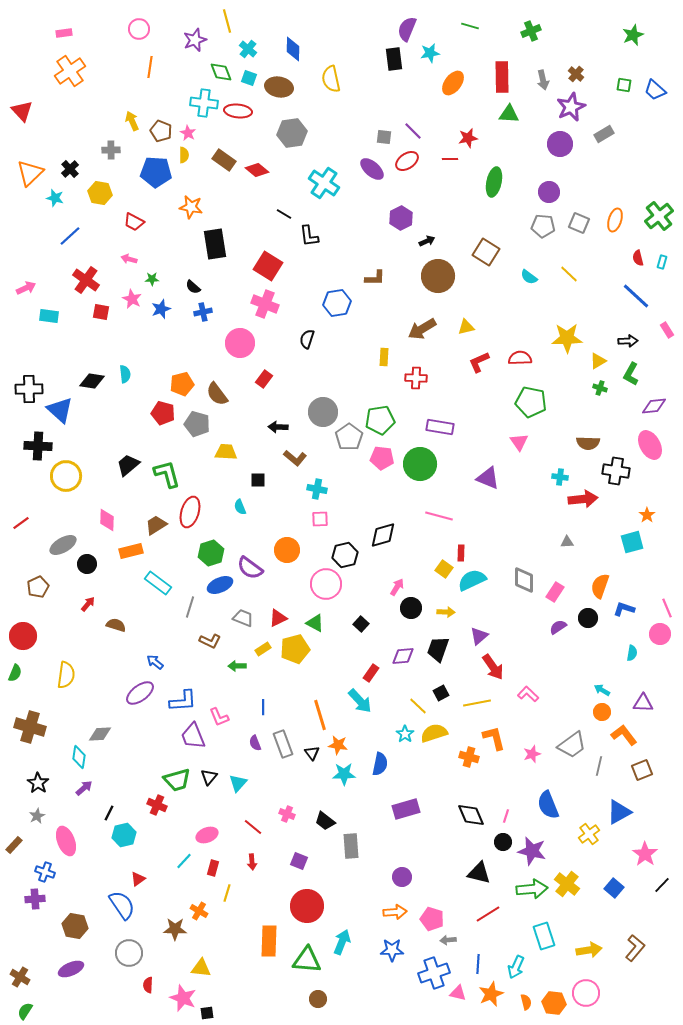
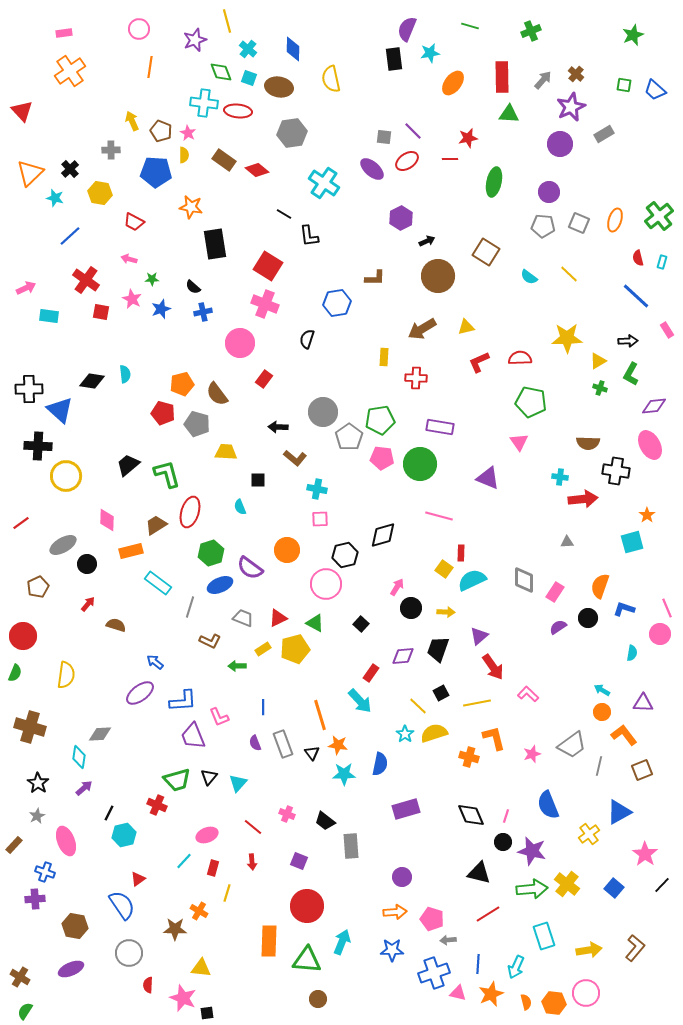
gray arrow at (543, 80): rotated 126 degrees counterclockwise
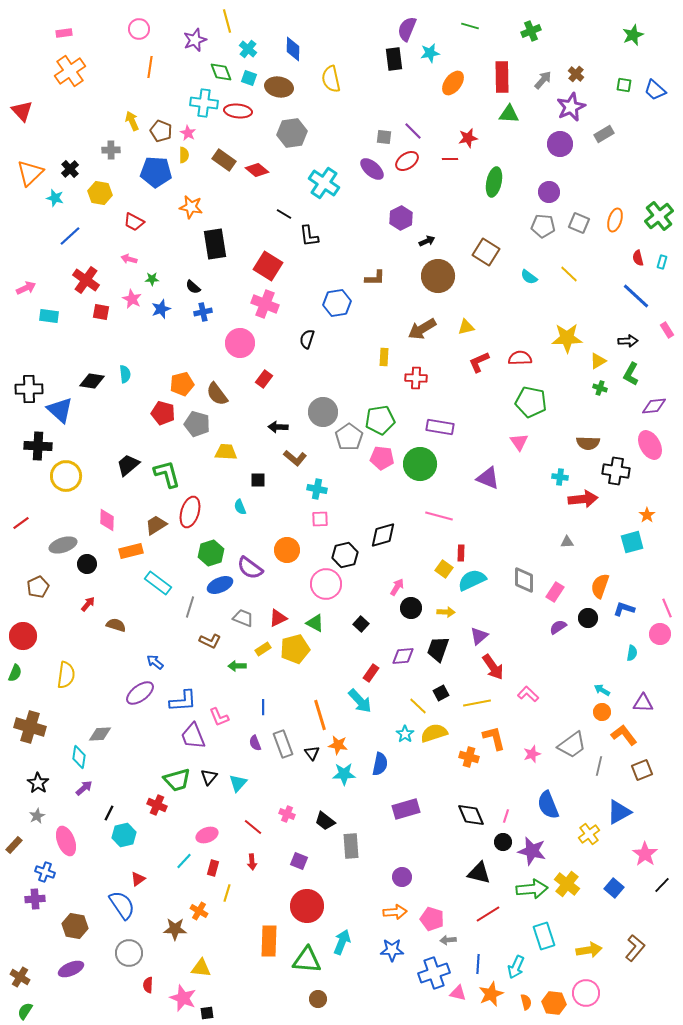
gray ellipse at (63, 545): rotated 12 degrees clockwise
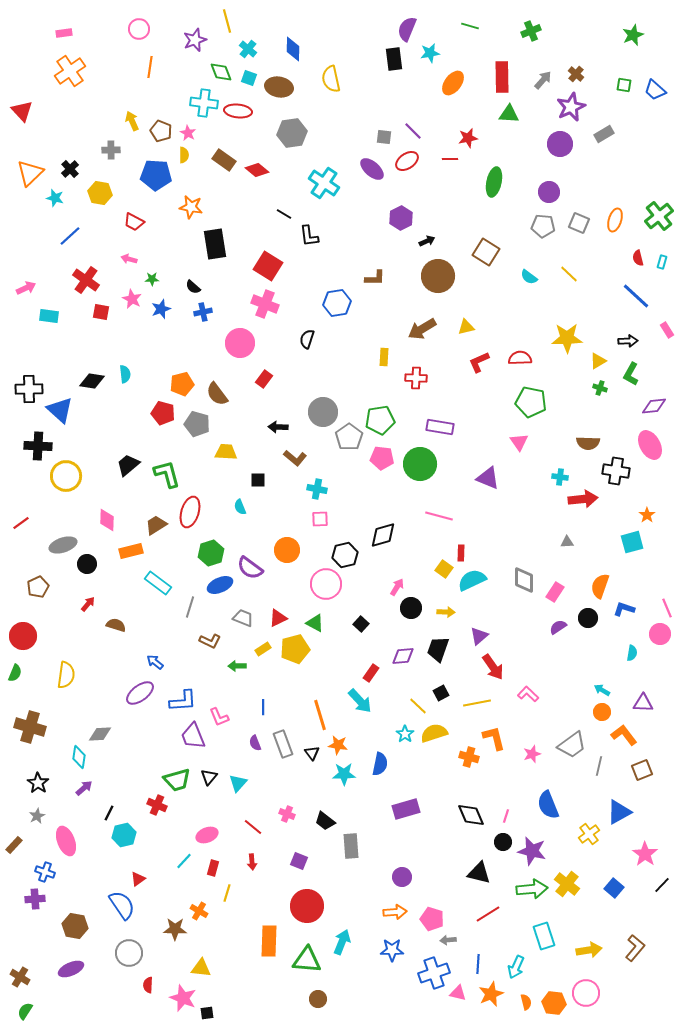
blue pentagon at (156, 172): moved 3 px down
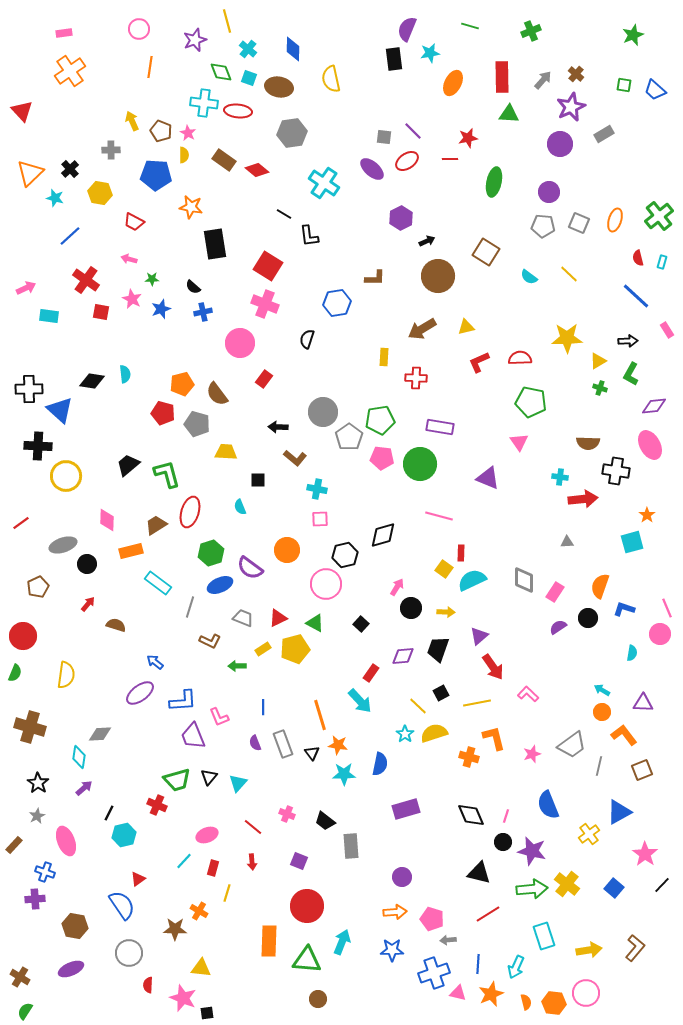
orange ellipse at (453, 83): rotated 10 degrees counterclockwise
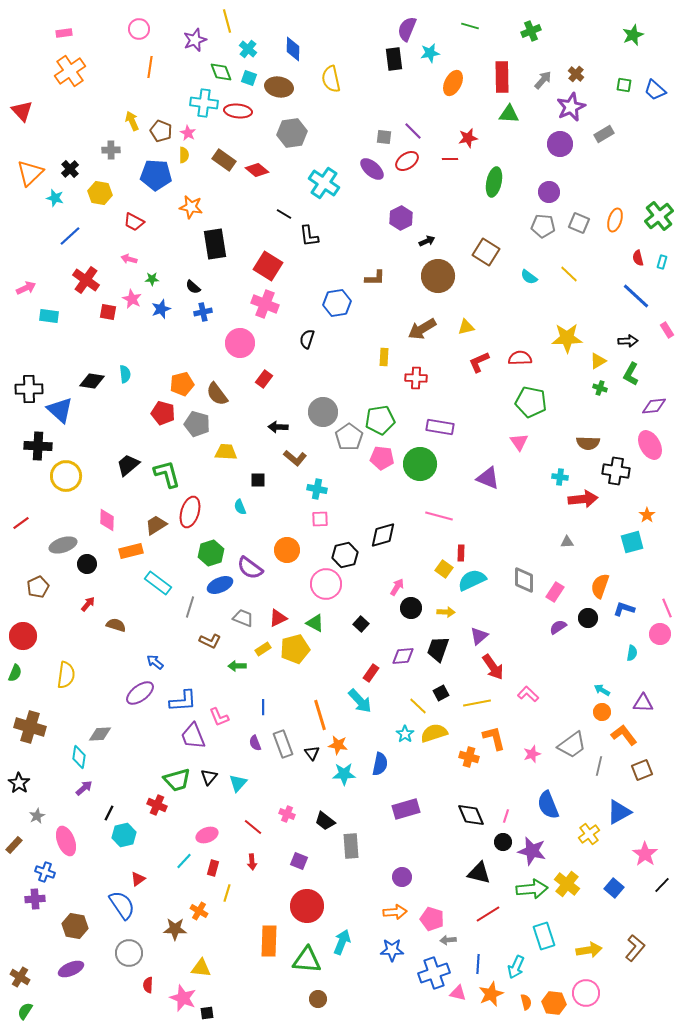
red square at (101, 312): moved 7 px right
black star at (38, 783): moved 19 px left
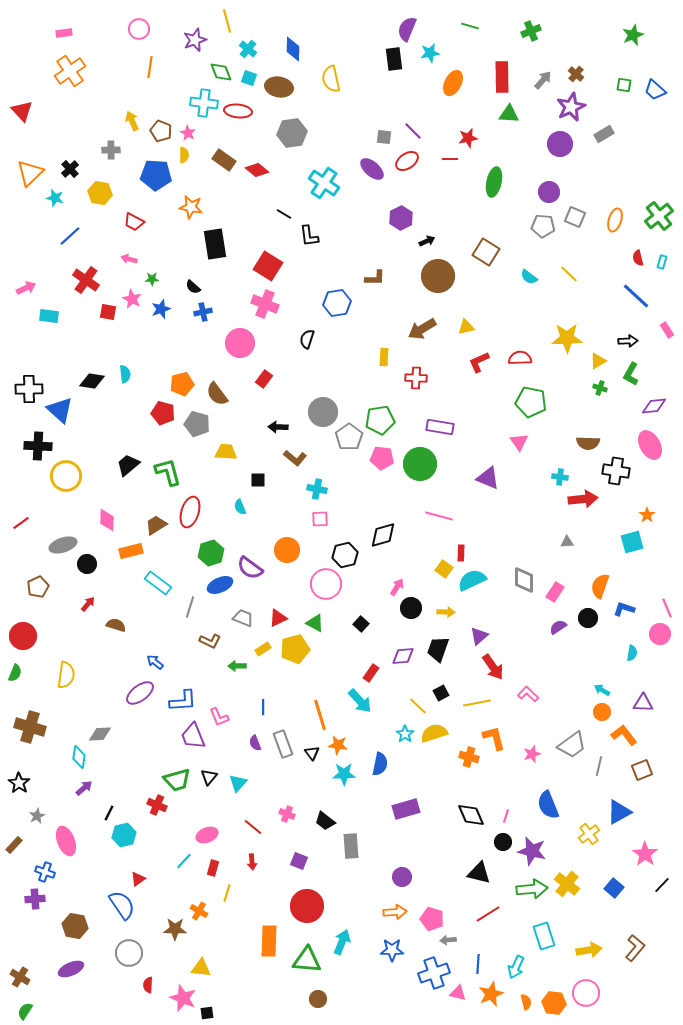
gray square at (579, 223): moved 4 px left, 6 px up
green L-shape at (167, 474): moved 1 px right, 2 px up
